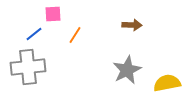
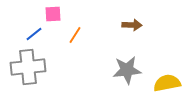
gray star: rotated 20 degrees clockwise
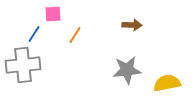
blue line: rotated 18 degrees counterclockwise
gray cross: moved 5 px left, 2 px up
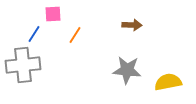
gray star: rotated 12 degrees clockwise
yellow semicircle: moved 1 px right, 1 px up
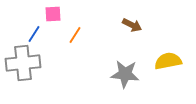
brown arrow: rotated 24 degrees clockwise
gray cross: moved 2 px up
gray star: moved 2 px left, 4 px down
yellow semicircle: moved 21 px up
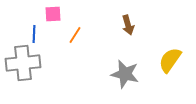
brown arrow: moved 4 px left; rotated 48 degrees clockwise
blue line: rotated 30 degrees counterclockwise
yellow semicircle: moved 2 px right, 1 px up; rotated 44 degrees counterclockwise
gray star: rotated 8 degrees clockwise
